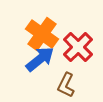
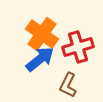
red cross: rotated 28 degrees clockwise
brown L-shape: moved 2 px right
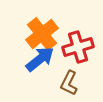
orange cross: rotated 16 degrees clockwise
brown L-shape: moved 1 px right, 2 px up
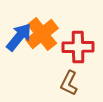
red cross: rotated 16 degrees clockwise
blue arrow: moved 21 px left, 22 px up; rotated 12 degrees counterclockwise
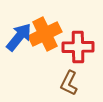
orange cross: moved 3 px right; rotated 12 degrees clockwise
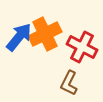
red cross: moved 4 px right; rotated 28 degrees clockwise
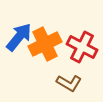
orange cross: moved 10 px down
brown L-shape: rotated 85 degrees counterclockwise
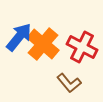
orange cross: moved 2 px left; rotated 24 degrees counterclockwise
brown L-shape: rotated 20 degrees clockwise
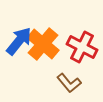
blue arrow: moved 4 px down
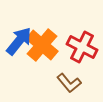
orange cross: moved 1 px left, 1 px down
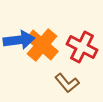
blue arrow: moved 1 px up; rotated 44 degrees clockwise
brown L-shape: moved 2 px left
